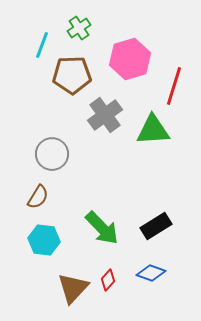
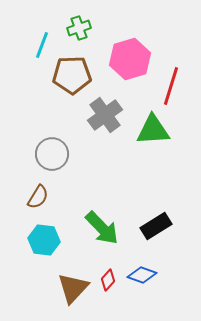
green cross: rotated 15 degrees clockwise
red line: moved 3 px left
blue diamond: moved 9 px left, 2 px down
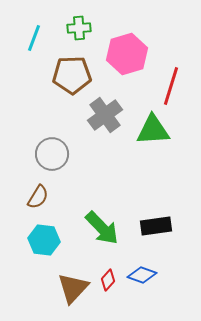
green cross: rotated 15 degrees clockwise
cyan line: moved 8 px left, 7 px up
pink hexagon: moved 3 px left, 5 px up
black rectangle: rotated 24 degrees clockwise
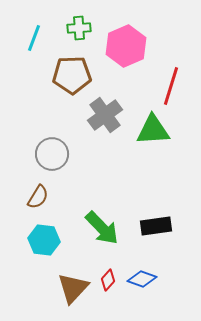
pink hexagon: moved 1 px left, 8 px up; rotated 6 degrees counterclockwise
blue diamond: moved 4 px down
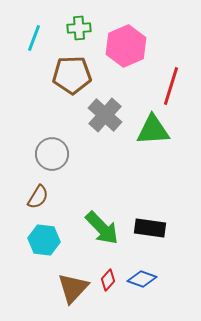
gray cross: rotated 12 degrees counterclockwise
black rectangle: moved 6 px left, 2 px down; rotated 16 degrees clockwise
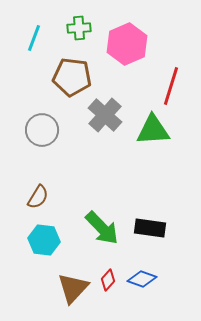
pink hexagon: moved 1 px right, 2 px up
brown pentagon: moved 2 px down; rotated 9 degrees clockwise
gray circle: moved 10 px left, 24 px up
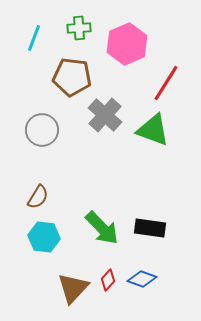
red line: moved 5 px left, 3 px up; rotated 15 degrees clockwise
green triangle: rotated 24 degrees clockwise
cyan hexagon: moved 3 px up
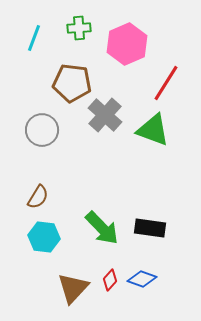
brown pentagon: moved 6 px down
red diamond: moved 2 px right
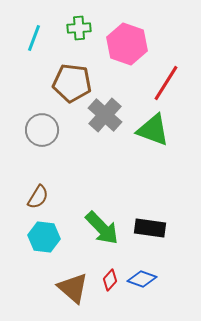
pink hexagon: rotated 18 degrees counterclockwise
brown triangle: rotated 32 degrees counterclockwise
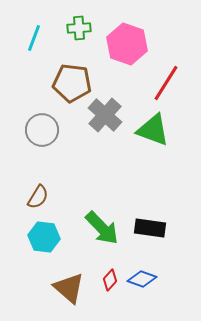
brown triangle: moved 4 px left
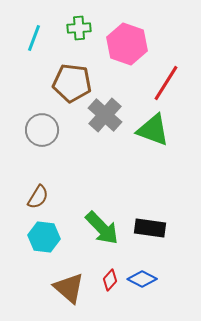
blue diamond: rotated 8 degrees clockwise
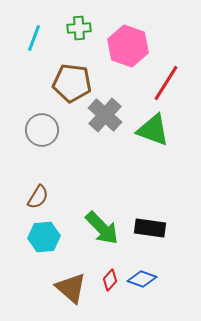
pink hexagon: moved 1 px right, 2 px down
cyan hexagon: rotated 12 degrees counterclockwise
blue diamond: rotated 8 degrees counterclockwise
brown triangle: moved 2 px right
